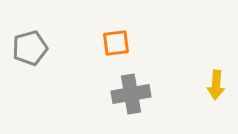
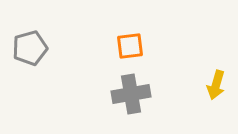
orange square: moved 14 px right, 3 px down
yellow arrow: rotated 12 degrees clockwise
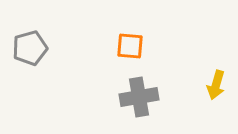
orange square: rotated 12 degrees clockwise
gray cross: moved 8 px right, 3 px down
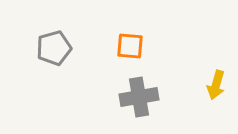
gray pentagon: moved 24 px right
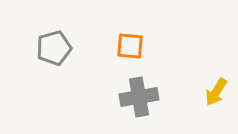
yellow arrow: moved 7 px down; rotated 16 degrees clockwise
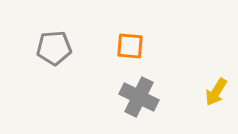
gray pentagon: rotated 12 degrees clockwise
gray cross: rotated 36 degrees clockwise
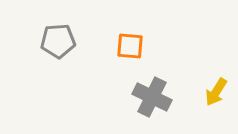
gray pentagon: moved 4 px right, 7 px up
gray cross: moved 13 px right
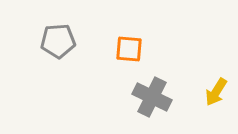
orange square: moved 1 px left, 3 px down
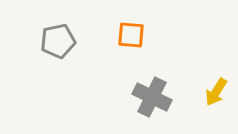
gray pentagon: rotated 8 degrees counterclockwise
orange square: moved 2 px right, 14 px up
